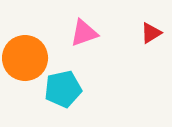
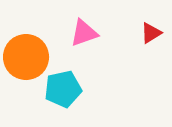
orange circle: moved 1 px right, 1 px up
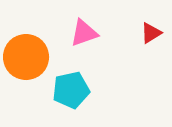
cyan pentagon: moved 8 px right, 1 px down
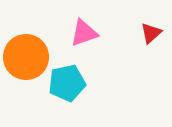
red triangle: rotated 10 degrees counterclockwise
cyan pentagon: moved 4 px left, 7 px up
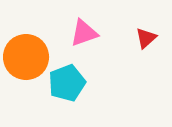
red triangle: moved 5 px left, 5 px down
cyan pentagon: rotated 9 degrees counterclockwise
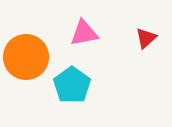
pink triangle: rotated 8 degrees clockwise
cyan pentagon: moved 5 px right, 2 px down; rotated 15 degrees counterclockwise
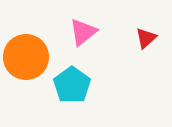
pink triangle: moved 1 px left, 1 px up; rotated 28 degrees counterclockwise
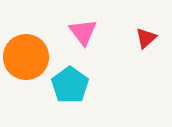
pink triangle: rotated 28 degrees counterclockwise
cyan pentagon: moved 2 px left
